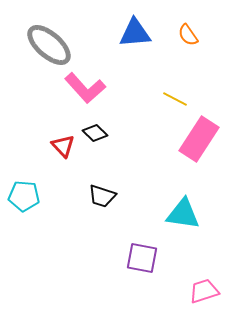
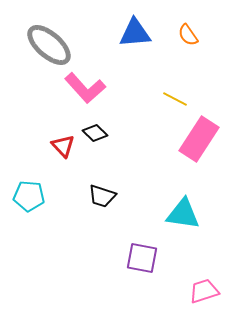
cyan pentagon: moved 5 px right
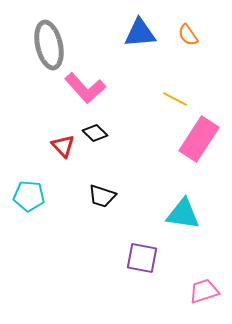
blue triangle: moved 5 px right
gray ellipse: rotated 36 degrees clockwise
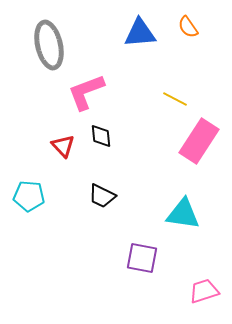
orange semicircle: moved 8 px up
pink L-shape: moved 1 px right, 4 px down; rotated 111 degrees clockwise
black diamond: moved 6 px right, 3 px down; rotated 40 degrees clockwise
pink rectangle: moved 2 px down
black trapezoid: rotated 8 degrees clockwise
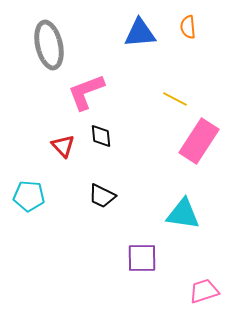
orange semicircle: rotated 30 degrees clockwise
purple square: rotated 12 degrees counterclockwise
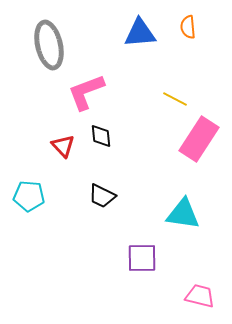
pink rectangle: moved 2 px up
pink trapezoid: moved 4 px left, 5 px down; rotated 32 degrees clockwise
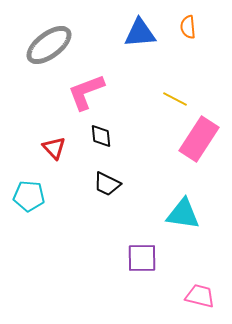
gray ellipse: rotated 66 degrees clockwise
red triangle: moved 9 px left, 2 px down
black trapezoid: moved 5 px right, 12 px up
